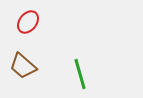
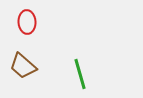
red ellipse: moved 1 px left; rotated 40 degrees counterclockwise
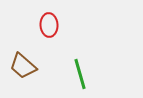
red ellipse: moved 22 px right, 3 px down
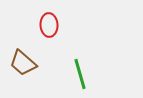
brown trapezoid: moved 3 px up
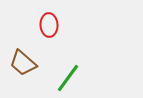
green line: moved 12 px left, 4 px down; rotated 52 degrees clockwise
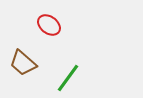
red ellipse: rotated 50 degrees counterclockwise
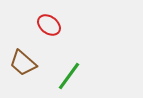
green line: moved 1 px right, 2 px up
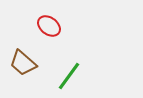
red ellipse: moved 1 px down
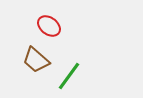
brown trapezoid: moved 13 px right, 3 px up
